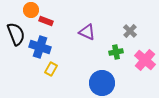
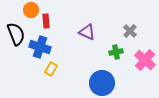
red rectangle: rotated 64 degrees clockwise
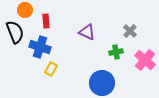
orange circle: moved 6 px left
black semicircle: moved 1 px left, 2 px up
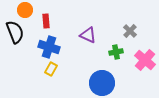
purple triangle: moved 1 px right, 3 px down
blue cross: moved 9 px right
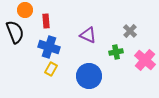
blue circle: moved 13 px left, 7 px up
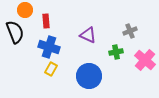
gray cross: rotated 24 degrees clockwise
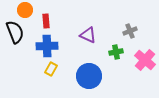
blue cross: moved 2 px left, 1 px up; rotated 20 degrees counterclockwise
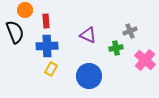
green cross: moved 4 px up
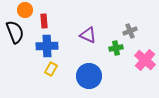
red rectangle: moved 2 px left
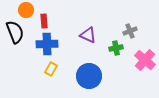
orange circle: moved 1 px right
blue cross: moved 2 px up
